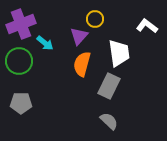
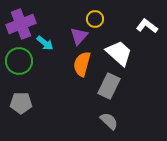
white trapezoid: rotated 40 degrees counterclockwise
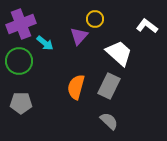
orange semicircle: moved 6 px left, 23 px down
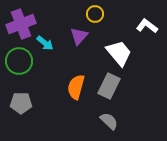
yellow circle: moved 5 px up
white trapezoid: rotated 8 degrees clockwise
